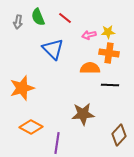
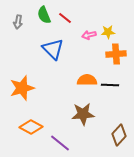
green semicircle: moved 6 px right, 2 px up
orange cross: moved 7 px right, 1 px down; rotated 12 degrees counterclockwise
orange semicircle: moved 3 px left, 12 px down
purple line: moved 3 px right; rotated 60 degrees counterclockwise
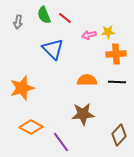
black line: moved 7 px right, 3 px up
purple line: moved 1 px right, 1 px up; rotated 15 degrees clockwise
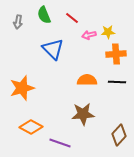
red line: moved 7 px right
purple line: moved 1 px left, 1 px down; rotated 35 degrees counterclockwise
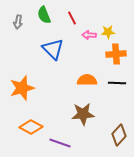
red line: rotated 24 degrees clockwise
pink arrow: rotated 16 degrees clockwise
black line: moved 1 px down
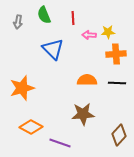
red line: moved 1 px right; rotated 24 degrees clockwise
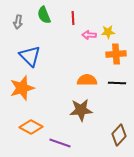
blue triangle: moved 23 px left, 7 px down
brown star: moved 2 px left, 4 px up
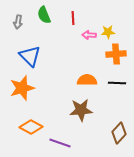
brown diamond: moved 2 px up
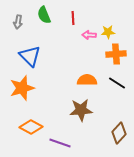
black line: rotated 30 degrees clockwise
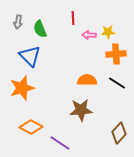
green semicircle: moved 4 px left, 14 px down
purple line: rotated 15 degrees clockwise
